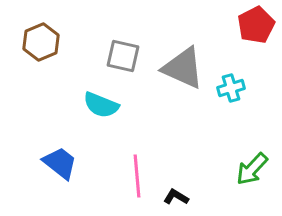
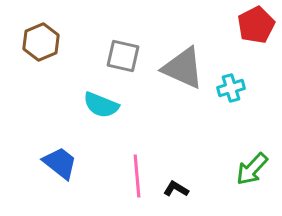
black L-shape: moved 8 px up
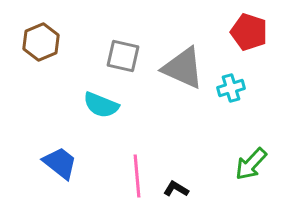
red pentagon: moved 7 px left, 7 px down; rotated 27 degrees counterclockwise
green arrow: moved 1 px left, 5 px up
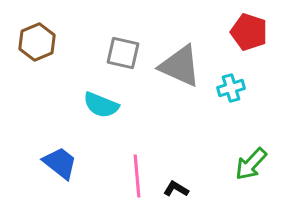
brown hexagon: moved 4 px left
gray square: moved 3 px up
gray triangle: moved 3 px left, 2 px up
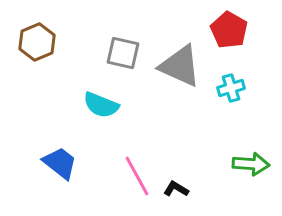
red pentagon: moved 20 px left, 2 px up; rotated 12 degrees clockwise
green arrow: rotated 129 degrees counterclockwise
pink line: rotated 24 degrees counterclockwise
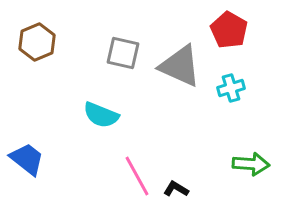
cyan semicircle: moved 10 px down
blue trapezoid: moved 33 px left, 4 px up
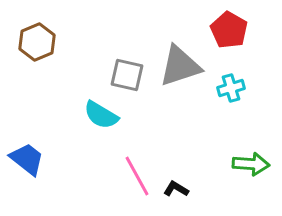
gray square: moved 4 px right, 22 px down
gray triangle: rotated 42 degrees counterclockwise
cyan semicircle: rotated 9 degrees clockwise
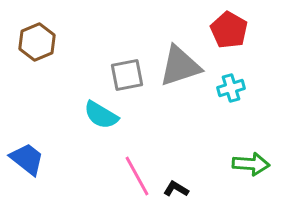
gray square: rotated 24 degrees counterclockwise
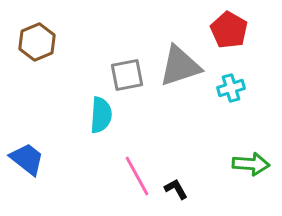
cyan semicircle: rotated 117 degrees counterclockwise
black L-shape: rotated 30 degrees clockwise
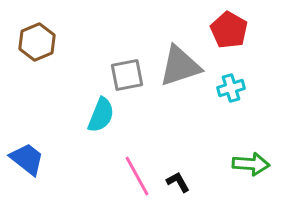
cyan semicircle: rotated 18 degrees clockwise
black L-shape: moved 2 px right, 7 px up
